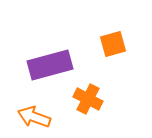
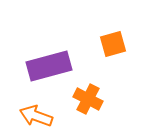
purple rectangle: moved 1 px left, 1 px down
orange arrow: moved 2 px right, 1 px up
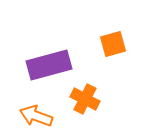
purple rectangle: moved 1 px up
orange cross: moved 3 px left
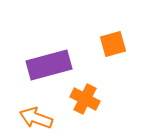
orange arrow: moved 2 px down
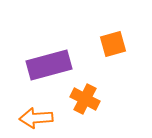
orange arrow: rotated 24 degrees counterclockwise
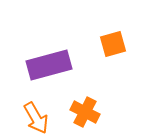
orange cross: moved 13 px down
orange arrow: rotated 116 degrees counterclockwise
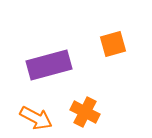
orange arrow: rotated 32 degrees counterclockwise
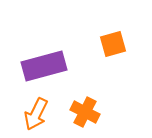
purple rectangle: moved 5 px left, 1 px down
orange arrow: moved 4 px up; rotated 88 degrees clockwise
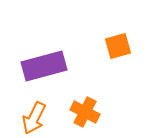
orange square: moved 5 px right, 2 px down
orange arrow: moved 2 px left, 4 px down
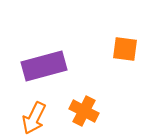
orange square: moved 7 px right, 3 px down; rotated 24 degrees clockwise
orange cross: moved 1 px left, 1 px up
